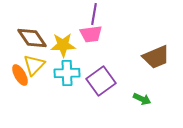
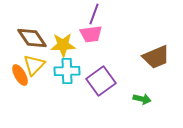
purple line: rotated 10 degrees clockwise
cyan cross: moved 2 px up
green arrow: rotated 12 degrees counterclockwise
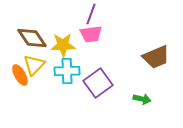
purple line: moved 3 px left
purple square: moved 3 px left, 2 px down
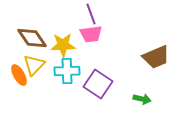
purple line: rotated 40 degrees counterclockwise
orange ellipse: moved 1 px left
purple square: moved 1 px down; rotated 20 degrees counterclockwise
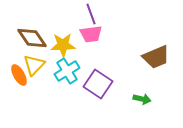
cyan cross: rotated 30 degrees counterclockwise
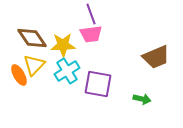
purple square: rotated 24 degrees counterclockwise
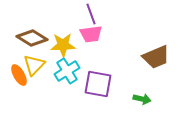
brown diamond: rotated 24 degrees counterclockwise
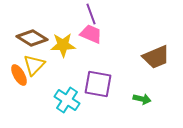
pink trapezoid: rotated 150 degrees counterclockwise
cyan cross: moved 29 px down; rotated 25 degrees counterclockwise
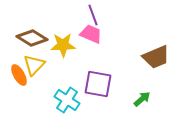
purple line: moved 2 px right, 1 px down
green arrow: rotated 54 degrees counterclockwise
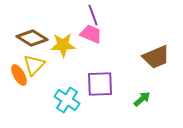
purple square: moved 2 px right; rotated 12 degrees counterclockwise
